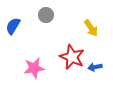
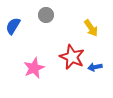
pink star: rotated 15 degrees counterclockwise
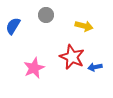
yellow arrow: moved 7 px left, 2 px up; rotated 42 degrees counterclockwise
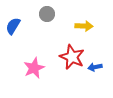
gray circle: moved 1 px right, 1 px up
yellow arrow: rotated 12 degrees counterclockwise
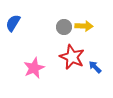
gray circle: moved 17 px right, 13 px down
blue semicircle: moved 3 px up
blue arrow: rotated 56 degrees clockwise
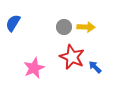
yellow arrow: moved 2 px right, 1 px down
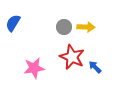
pink star: rotated 15 degrees clockwise
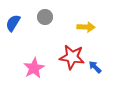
gray circle: moved 19 px left, 10 px up
red star: rotated 15 degrees counterclockwise
pink star: rotated 20 degrees counterclockwise
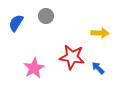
gray circle: moved 1 px right, 1 px up
blue semicircle: moved 3 px right
yellow arrow: moved 14 px right, 6 px down
blue arrow: moved 3 px right, 1 px down
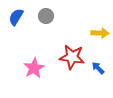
blue semicircle: moved 6 px up
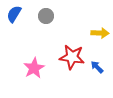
blue semicircle: moved 2 px left, 3 px up
blue arrow: moved 1 px left, 1 px up
